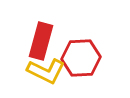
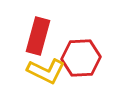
red rectangle: moved 3 px left, 5 px up
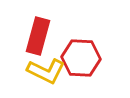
red hexagon: rotated 6 degrees clockwise
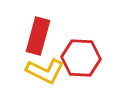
yellow L-shape: moved 1 px left
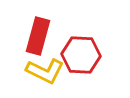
red hexagon: moved 3 px up
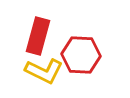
yellow L-shape: moved 1 px left
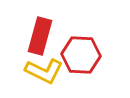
red rectangle: moved 2 px right
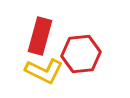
red hexagon: moved 1 px up; rotated 9 degrees counterclockwise
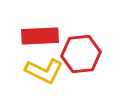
red rectangle: rotated 72 degrees clockwise
